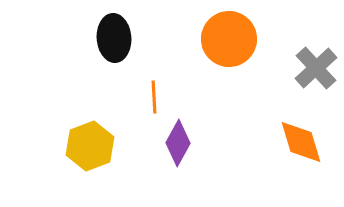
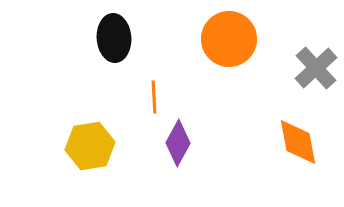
orange diamond: moved 3 px left; rotated 6 degrees clockwise
yellow hexagon: rotated 12 degrees clockwise
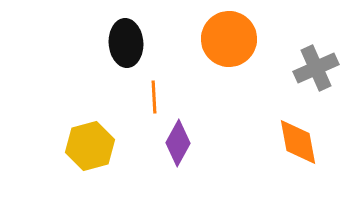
black ellipse: moved 12 px right, 5 px down
gray cross: rotated 18 degrees clockwise
yellow hexagon: rotated 6 degrees counterclockwise
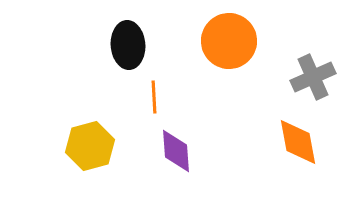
orange circle: moved 2 px down
black ellipse: moved 2 px right, 2 px down
gray cross: moved 3 px left, 9 px down
purple diamond: moved 2 px left, 8 px down; rotated 33 degrees counterclockwise
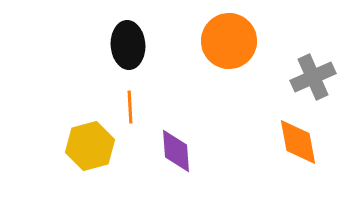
orange line: moved 24 px left, 10 px down
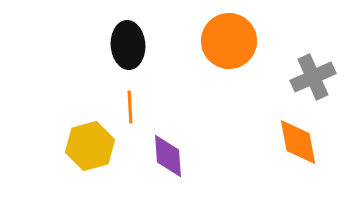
purple diamond: moved 8 px left, 5 px down
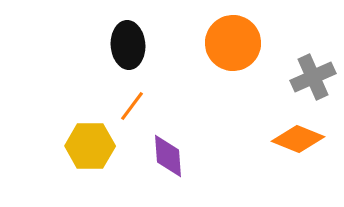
orange circle: moved 4 px right, 2 px down
orange line: moved 2 px right, 1 px up; rotated 40 degrees clockwise
orange diamond: moved 3 px up; rotated 57 degrees counterclockwise
yellow hexagon: rotated 15 degrees clockwise
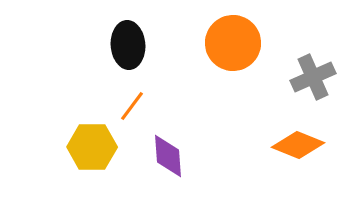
orange diamond: moved 6 px down
yellow hexagon: moved 2 px right, 1 px down
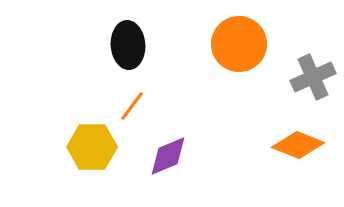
orange circle: moved 6 px right, 1 px down
purple diamond: rotated 72 degrees clockwise
